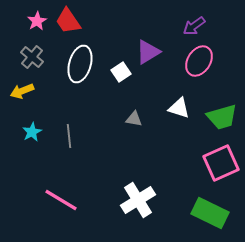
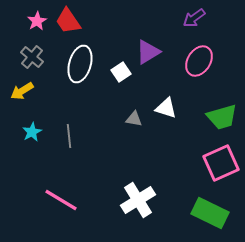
purple arrow: moved 8 px up
yellow arrow: rotated 10 degrees counterclockwise
white triangle: moved 13 px left
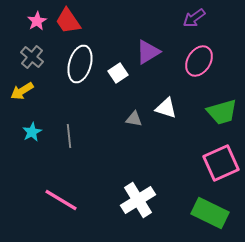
white square: moved 3 px left, 1 px down
green trapezoid: moved 5 px up
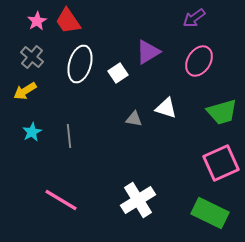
yellow arrow: moved 3 px right
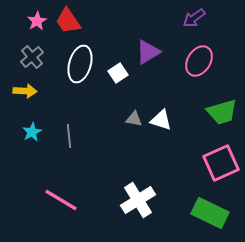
gray cross: rotated 10 degrees clockwise
yellow arrow: rotated 145 degrees counterclockwise
white triangle: moved 5 px left, 12 px down
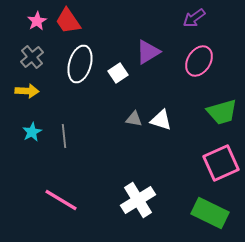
yellow arrow: moved 2 px right
gray line: moved 5 px left
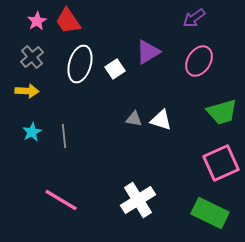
white square: moved 3 px left, 4 px up
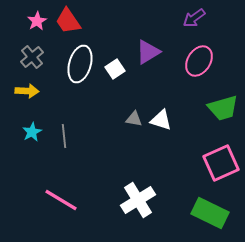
green trapezoid: moved 1 px right, 4 px up
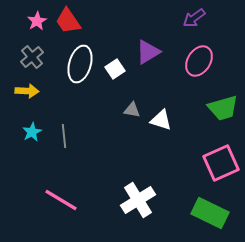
gray triangle: moved 2 px left, 9 px up
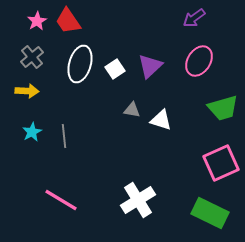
purple triangle: moved 2 px right, 14 px down; rotated 12 degrees counterclockwise
